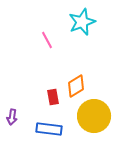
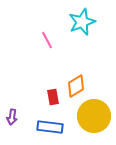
blue rectangle: moved 1 px right, 2 px up
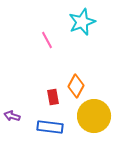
orange diamond: rotated 30 degrees counterclockwise
purple arrow: moved 1 px up; rotated 98 degrees clockwise
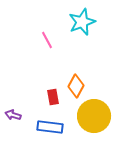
purple arrow: moved 1 px right, 1 px up
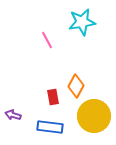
cyan star: rotated 12 degrees clockwise
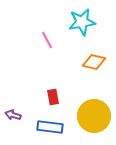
orange diamond: moved 18 px right, 24 px up; rotated 75 degrees clockwise
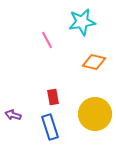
yellow circle: moved 1 px right, 2 px up
blue rectangle: rotated 65 degrees clockwise
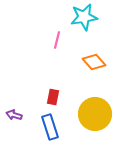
cyan star: moved 2 px right, 5 px up
pink line: moved 10 px right; rotated 42 degrees clockwise
orange diamond: rotated 35 degrees clockwise
red rectangle: rotated 21 degrees clockwise
purple arrow: moved 1 px right
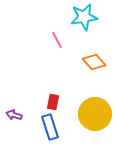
pink line: rotated 42 degrees counterclockwise
red rectangle: moved 5 px down
